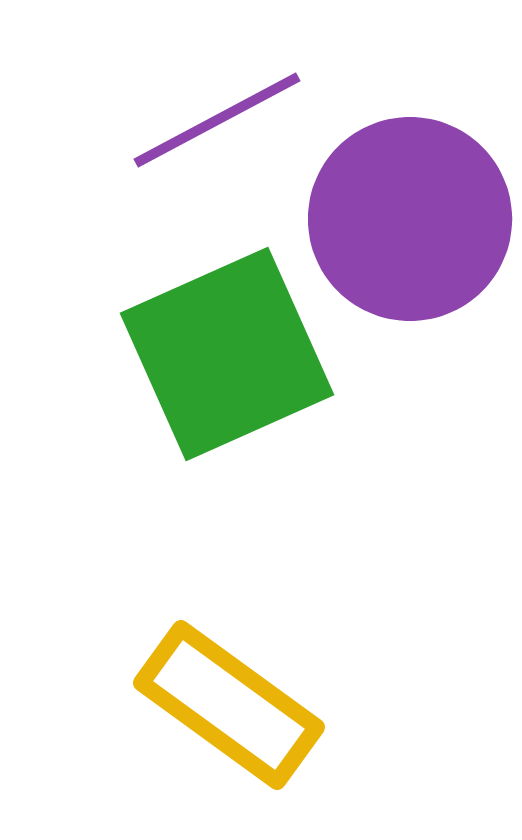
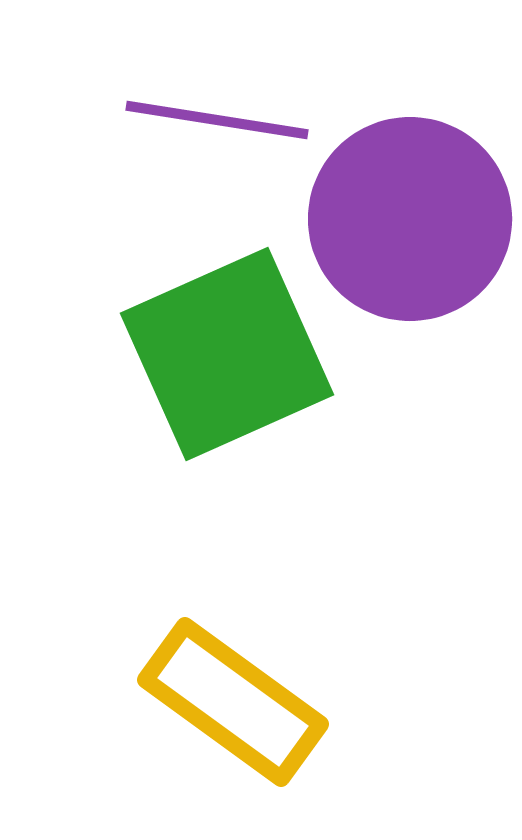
purple line: rotated 37 degrees clockwise
yellow rectangle: moved 4 px right, 3 px up
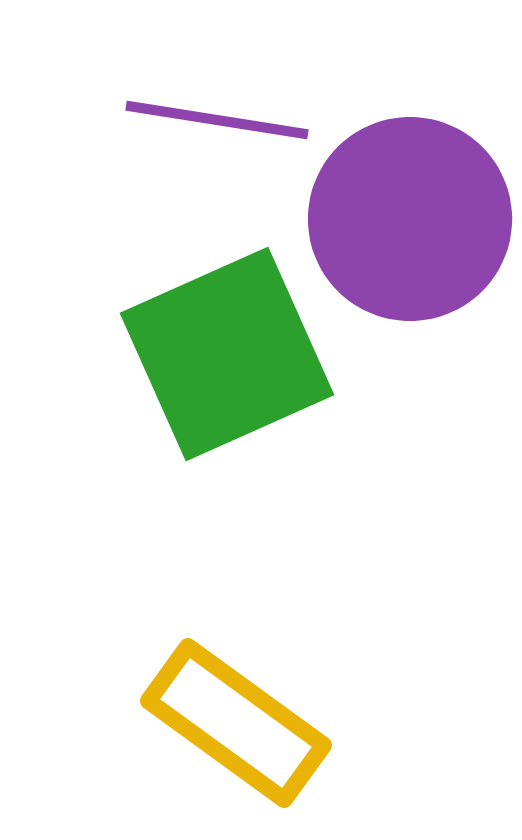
yellow rectangle: moved 3 px right, 21 px down
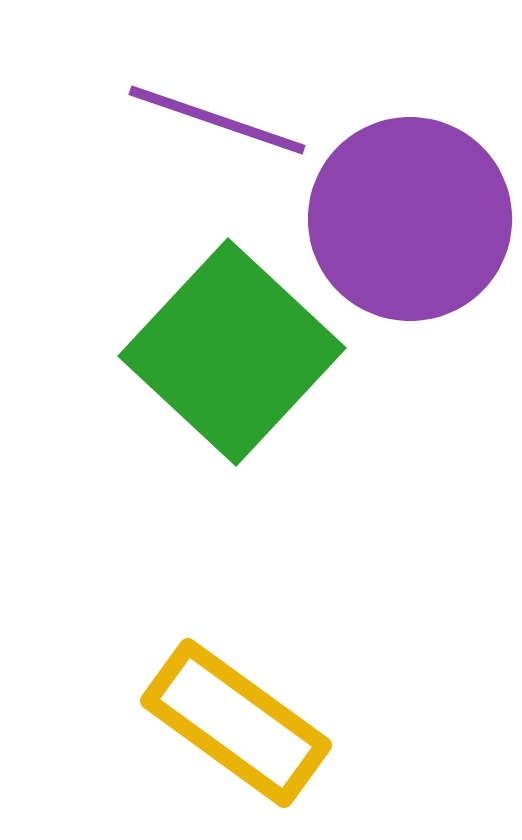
purple line: rotated 10 degrees clockwise
green square: moved 5 px right, 2 px up; rotated 23 degrees counterclockwise
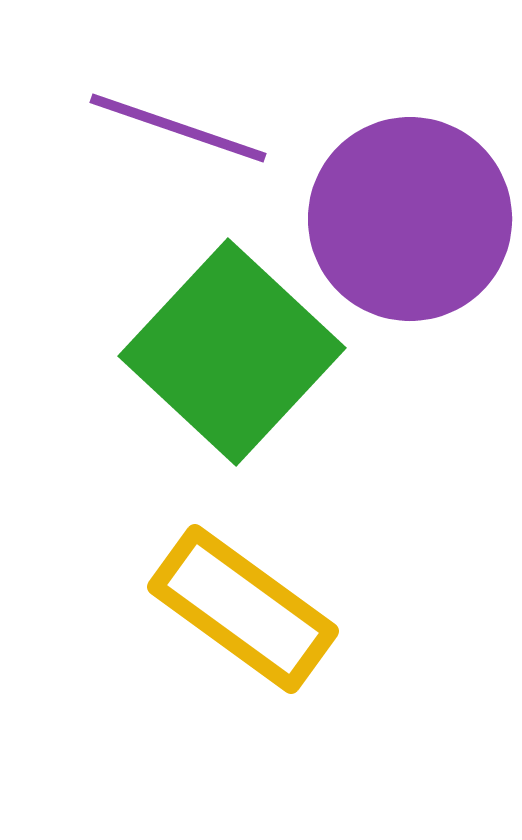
purple line: moved 39 px left, 8 px down
yellow rectangle: moved 7 px right, 114 px up
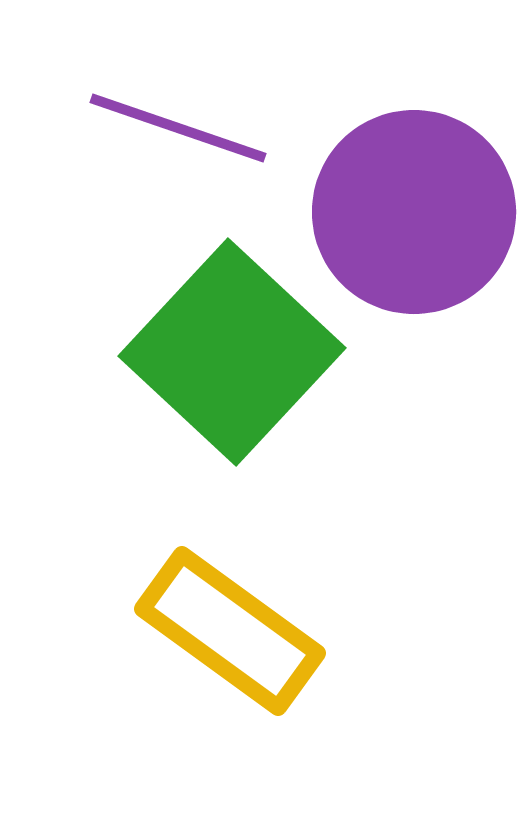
purple circle: moved 4 px right, 7 px up
yellow rectangle: moved 13 px left, 22 px down
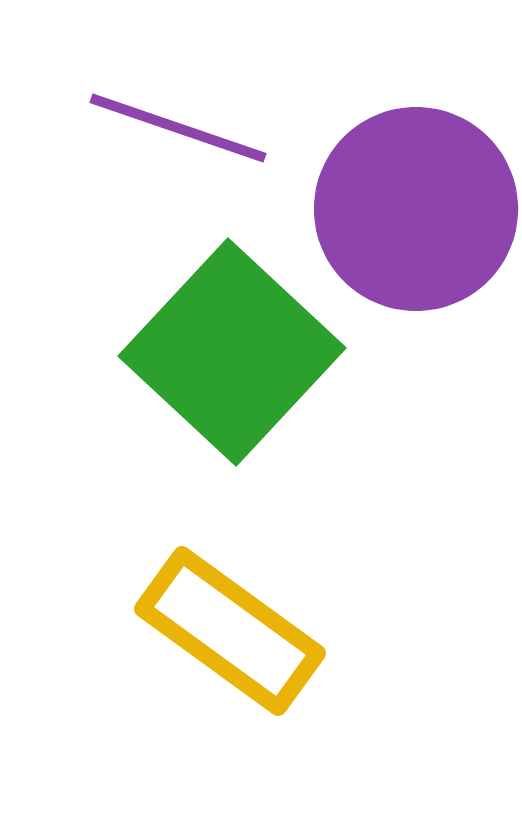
purple circle: moved 2 px right, 3 px up
